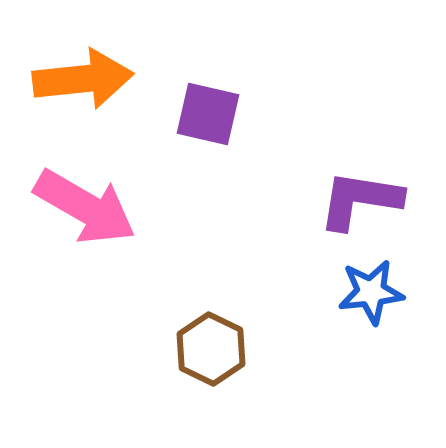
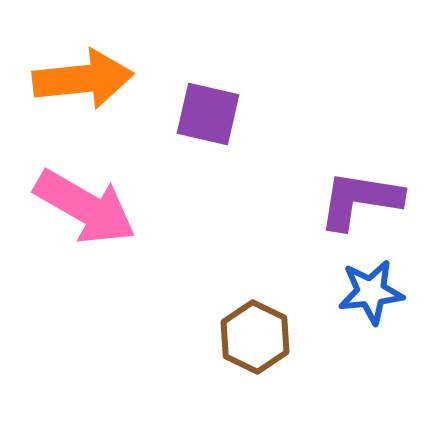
brown hexagon: moved 44 px right, 12 px up
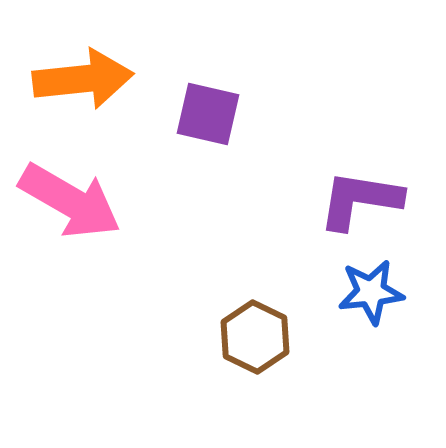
pink arrow: moved 15 px left, 6 px up
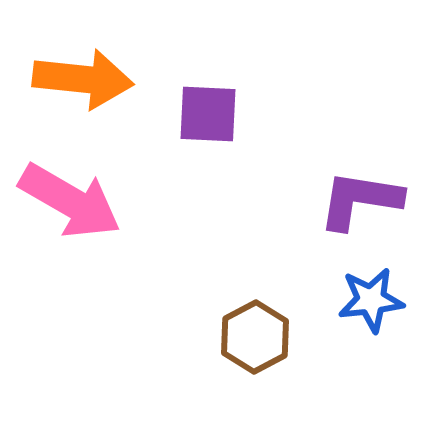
orange arrow: rotated 12 degrees clockwise
purple square: rotated 10 degrees counterclockwise
blue star: moved 8 px down
brown hexagon: rotated 6 degrees clockwise
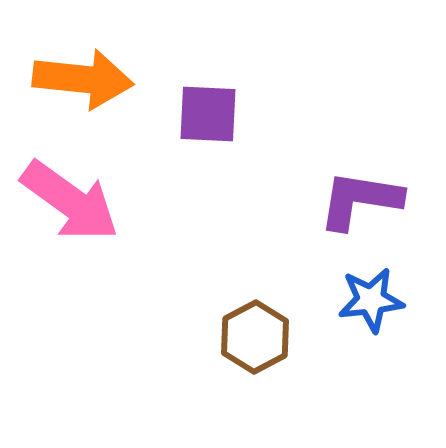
pink arrow: rotated 6 degrees clockwise
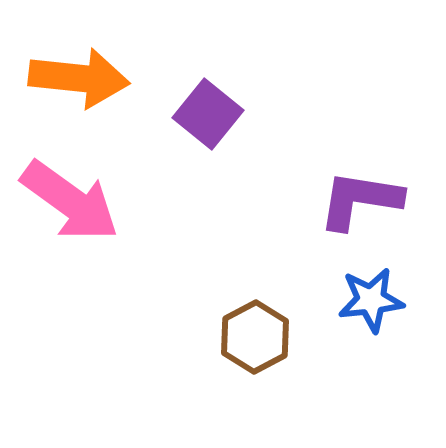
orange arrow: moved 4 px left, 1 px up
purple square: rotated 36 degrees clockwise
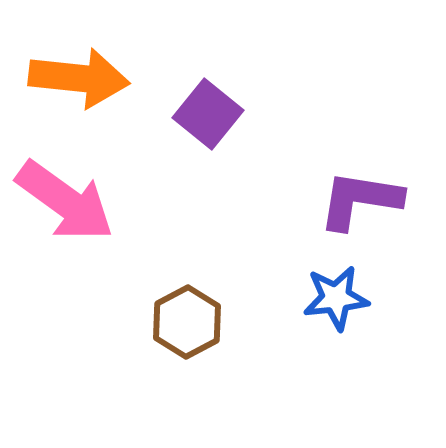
pink arrow: moved 5 px left
blue star: moved 35 px left, 2 px up
brown hexagon: moved 68 px left, 15 px up
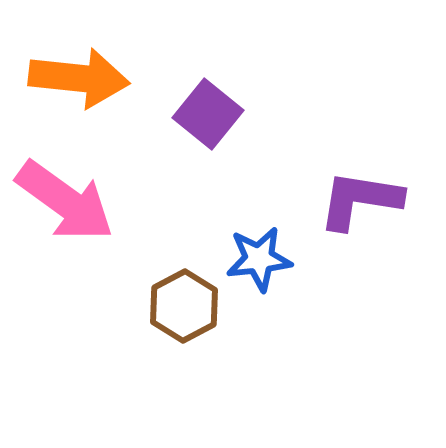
blue star: moved 77 px left, 39 px up
brown hexagon: moved 3 px left, 16 px up
